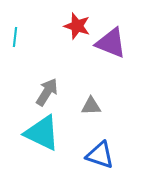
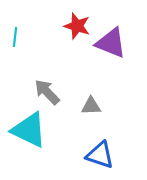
gray arrow: rotated 76 degrees counterclockwise
cyan triangle: moved 13 px left, 3 px up
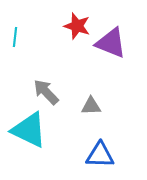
gray arrow: moved 1 px left
blue triangle: rotated 16 degrees counterclockwise
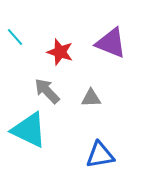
red star: moved 17 px left, 26 px down
cyan line: rotated 48 degrees counterclockwise
gray arrow: moved 1 px right, 1 px up
gray triangle: moved 8 px up
blue triangle: rotated 12 degrees counterclockwise
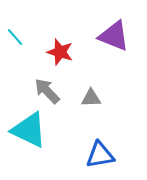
purple triangle: moved 3 px right, 7 px up
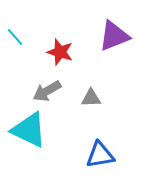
purple triangle: rotated 44 degrees counterclockwise
gray arrow: rotated 76 degrees counterclockwise
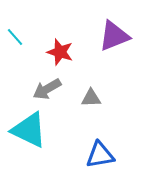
gray arrow: moved 2 px up
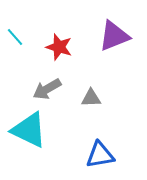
red star: moved 1 px left, 5 px up
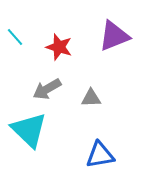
cyan triangle: rotated 18 degrees clockwise
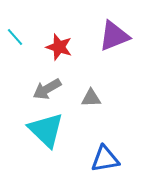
cyan triangle: moved 17 px right
blue triangle: moved 5 px right, 4 px down
